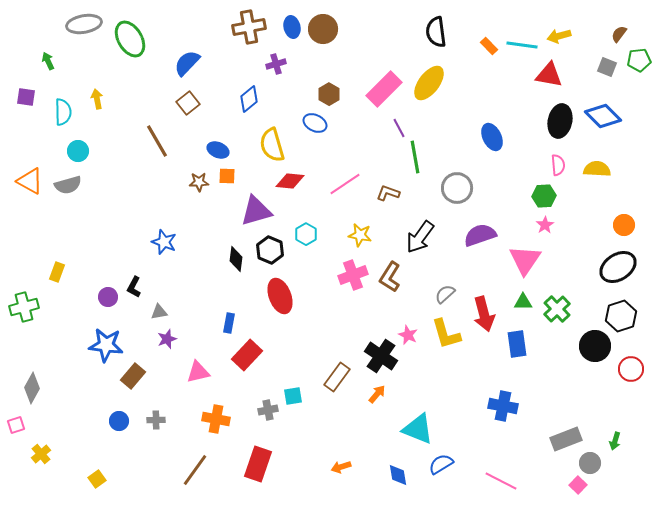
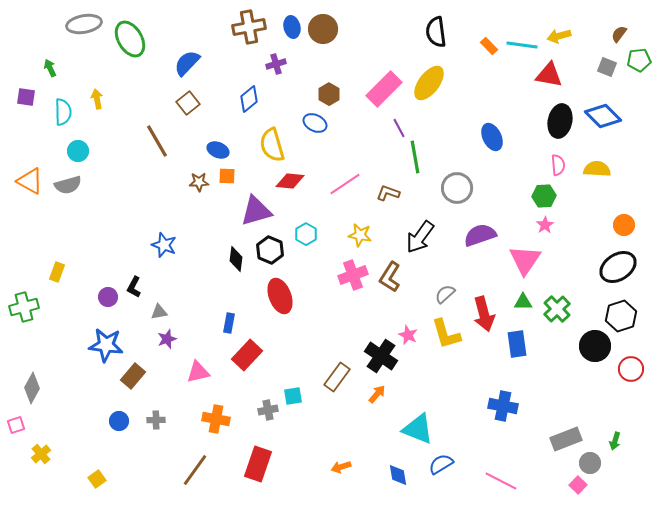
green arrow at (48, 61): moved 2 px right, 7 px down
blue star at (164, 242): moved 3 px down
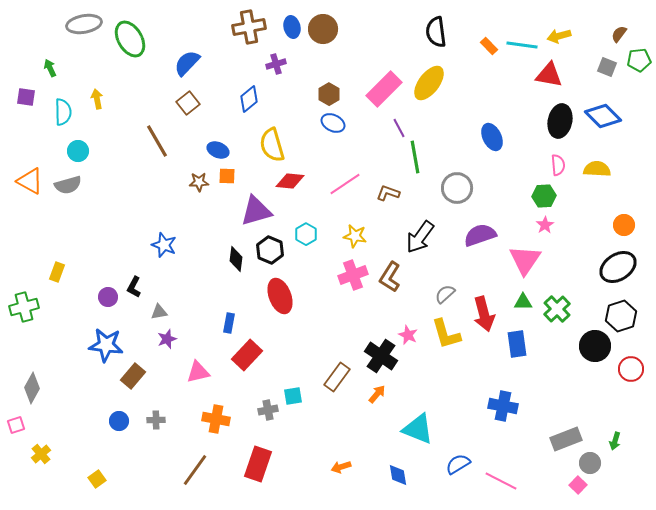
blue ellipse at (315, 123): moved 18 px right
yellow star at (360, 235): moved 5 px left, 1 px down
blue semicircle at (441, 464): moved 17 px right
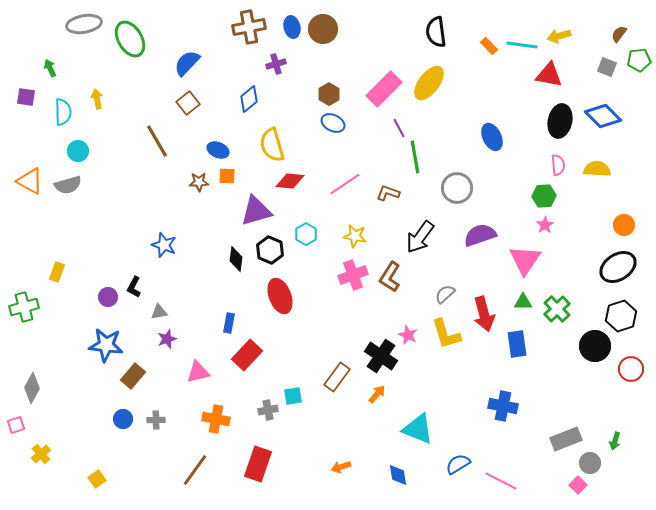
blue circle at (119, 421): moved 4 px right, 2 px up
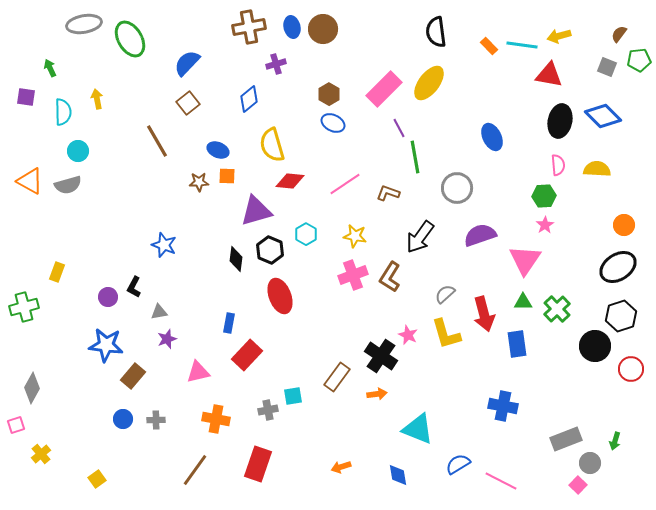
orange arrow at (377, 394): rotated 42 degrees clockwise
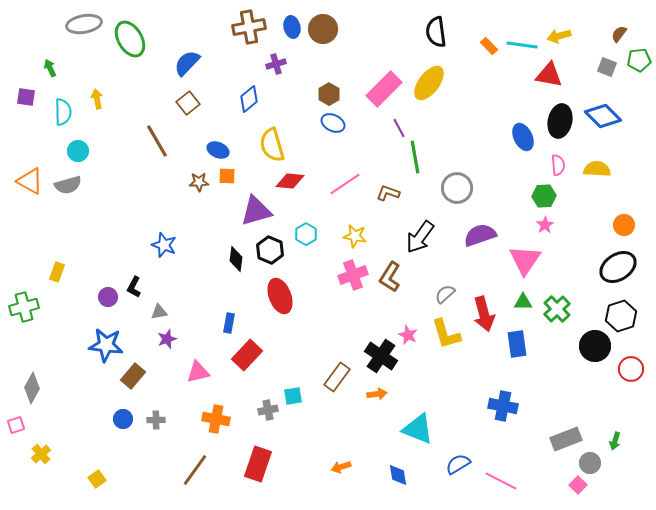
blue ellipse at (492, 137): moved 31 px right
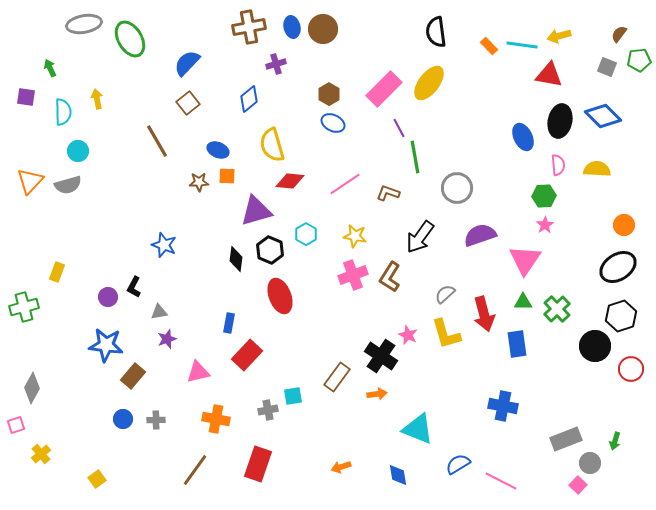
orange triangle at (30, 181): rotated 44 degrees clockwise
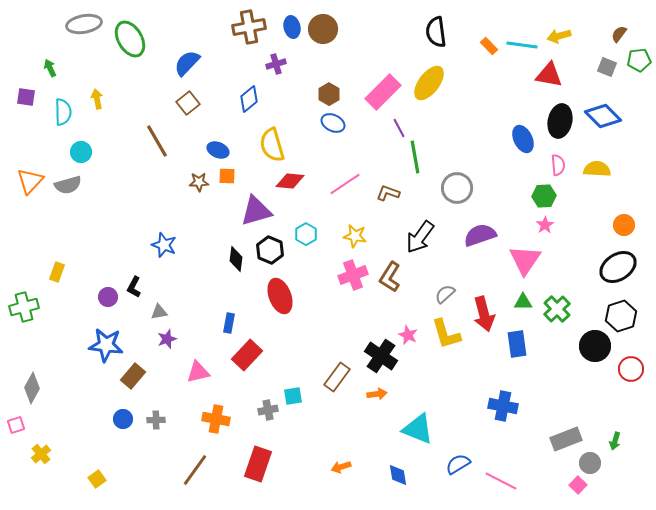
pink rectangle at (384, 89): moved 1 px left, 3 px down
blue ellipse at (523, 137): moved 2 px down
cyan circle at (78, 151): moved 3 px right, 1 px down
